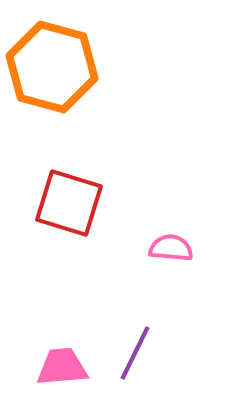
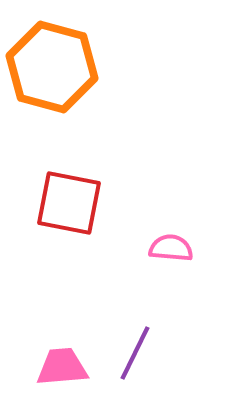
red square: rotated 6 degrees counterclockwise
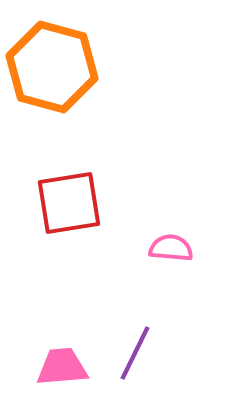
red square: rotated 20 degrees counterclockwise
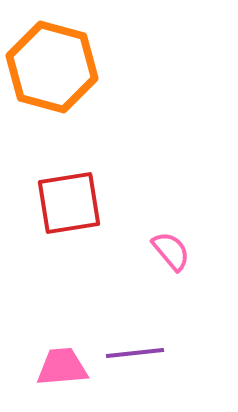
pink semicircle: moved 3 px down; rotated 45 degrees clockwise
purple line: rotated 58 degrees clockwise
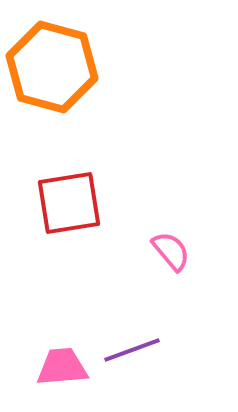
purple line: moved 3 px left, 3 px up; rotated 14 degrees counterclockwise
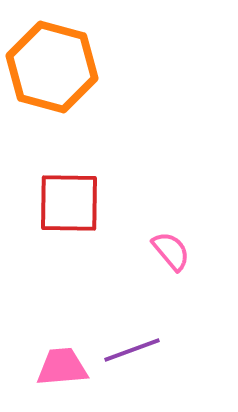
red square: rotated 10 degrees clockwise
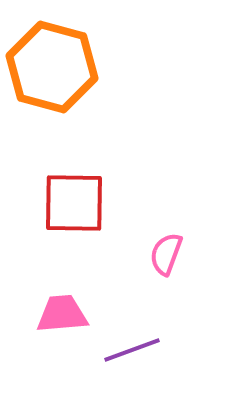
red square: moved 5 px right
pink semicircle: moved 5 px left, 3 px down; rotated 120 degrees counterclockwise
pink trapezoid: moved 53 px up
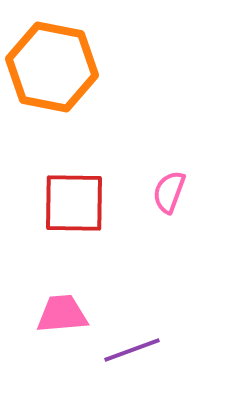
orange hexagon: rotated 4 degrees counterclockwise
pink semicircle: moved 3 px right, 62 px up
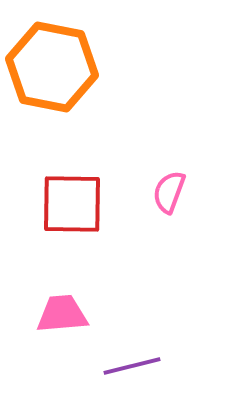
red square: moved 2 px left, 1 px down
purple line: moved 16 px down; rotated 6 degrees clockwise
